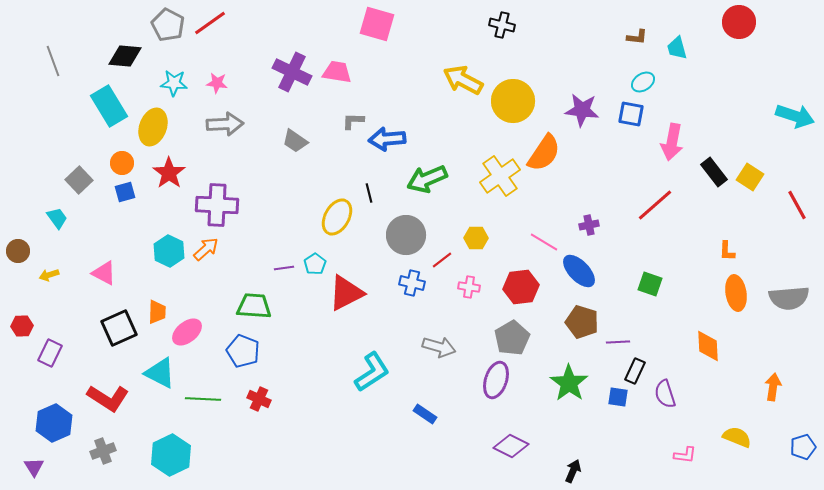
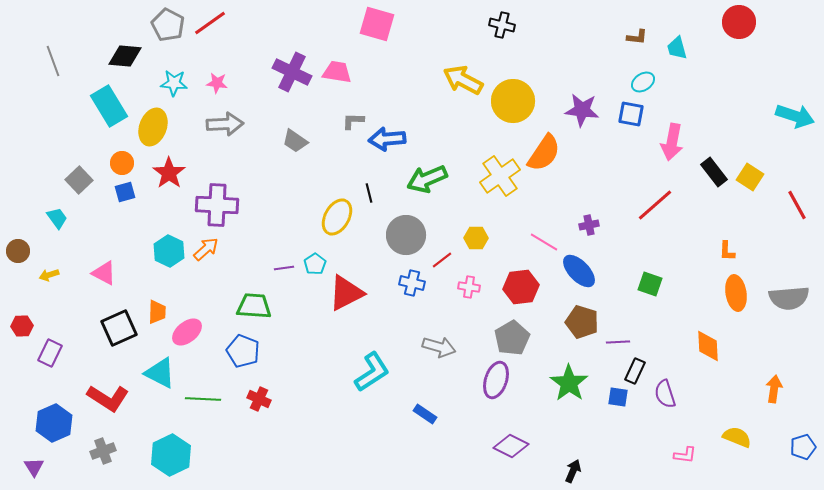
orange arrow at (773, 387): moved 1 px right, 2 px down
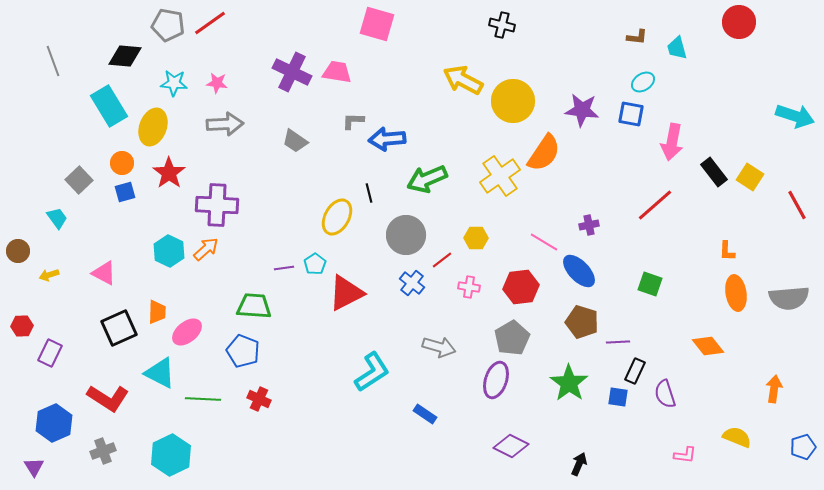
gray pentagon at (168, 25): rotated 16 degrees counterclockwise
blue cross at (412, 283): rotated 25 degrees clockwise
orange diamond at (708, 346): rotated 36 degrees counterclockwise
black arrow at (573, 471): moved 6 px right, 7 px up
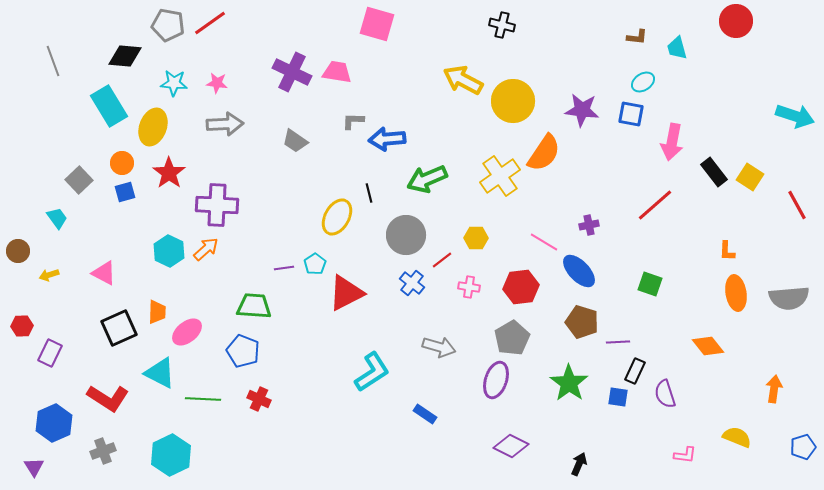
red circle at (739, 22): moved 3 px left, 1 px up
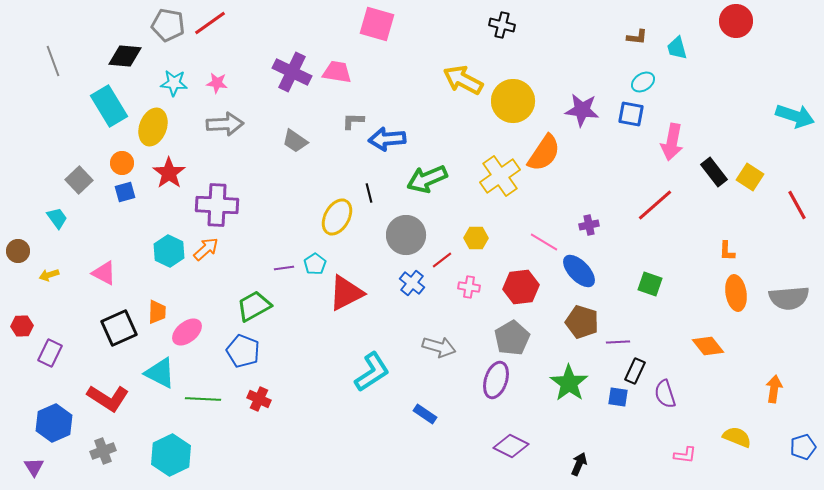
green trapezoid at (254, 306): rotated 33 degrees counterclockwise
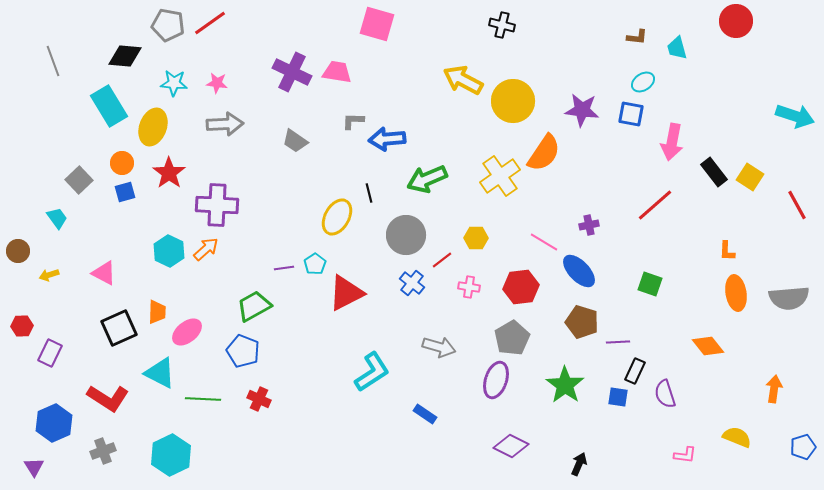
green star at (569, 383): moved 4 px left, 2 px down
